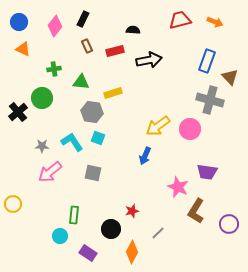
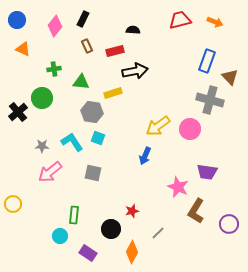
blue circle: moved 2 px left, 2 px up
black arrow: moved 14 px left, 11 px down
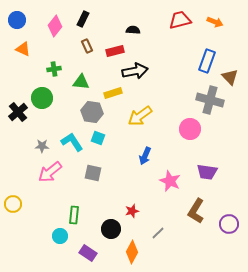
yellow arrow: moved 18 px left, 10 px up
pink star: moved 8 px left, 6 px up
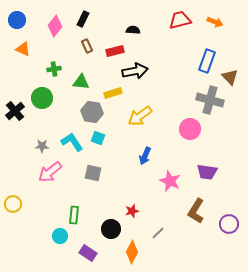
black cross: moved 3 px left, 1 px up
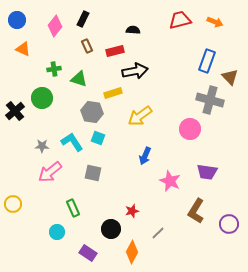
green triangle: moved 2 px left, 3 px up; rotated 12 degrees clockwise
green rectangle: moved 1 px left, 7 px up; rotated 30 degrees counterclockwise
cyan circle: moved 3 px left, 4 px up
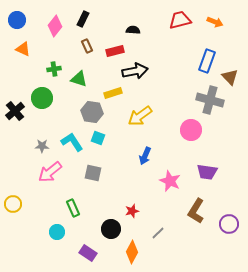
pink circle: moved 1 px right, 1 px down
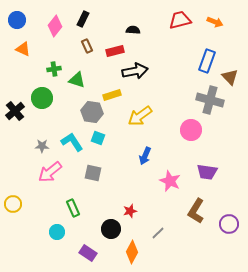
green triangle: moved 2 px left, 1 px down
yellow rectangle: moved 1 px left, 2 px down
red star: moved 2 px left
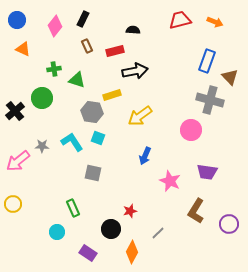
pink arrow: moved 32 px left, 11 px up
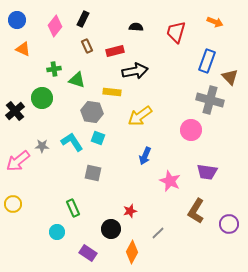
red trapezoid: moved 4 px left, 12 px down; rotated 60 degrees counterclockwise
black semicircle: moved 3 px right, 3 px up
yellow rectangle: moved 3 px up; rotated 24 degrees clockwise
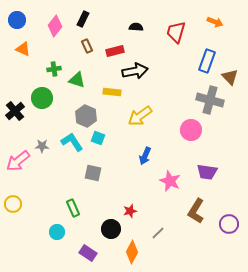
gray hexagon: moved 6 px left, 4 px down; rotated 15 degrees clockwise
